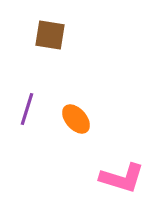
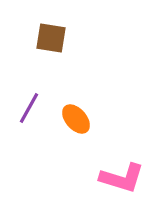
brown square: moved 1 px right, 3 px down
purple line: moved 2 px right, 1 px up; rotated 12 degrees clockwise
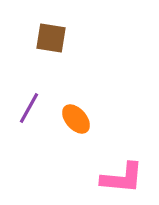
pink L-shape: rotated 12 degrees counterclockwise
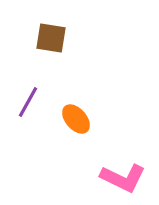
purple line: moved 1 px left, 6 px up
pink L-shape: moved 1 px right; rotated 21 degrees clockwise
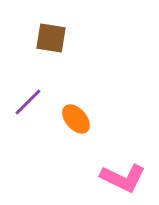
purple line: rotated 16 degrees clockwise
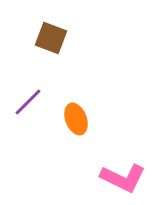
brown square: rotated 12 degrees clockwise
orange ellipse: rotated 20 degrees clockwise
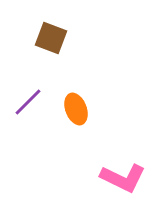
orange ellipse: moved 10 px up
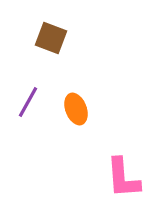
purple line: rotated 16 degrees counterclockwise
pink L-shape: rotated 60 degrees clockwise
